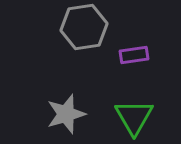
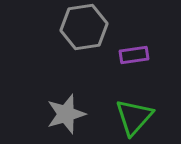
green triangle: rotated 12 degrees clockwise
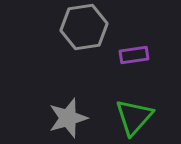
gray star: moved 2 px right, 4 px down
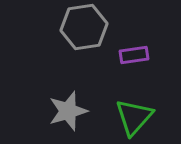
gray star: moved 7 px up
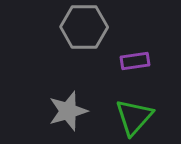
gray hexagon: rotated 9 degrees clockwise
purple rectangle: moved 1 px right, 6 px down
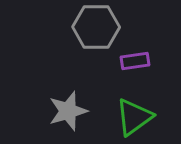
gray hexagon: moved 12 px right
green triangle: rotated 12 degrees clockwise
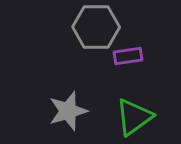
purple rectangle: moved 7 px left, 5 px up
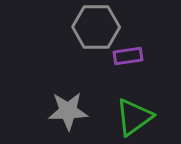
gray star: rotated 15 degrees clockwise
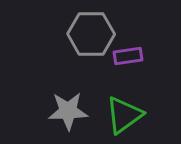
gray hexagon: moved 5 px left, 7 px down
green triangle: moved 10 px left, 2 px up
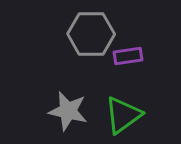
gray star: rotated 15 degrees clockwise
green triangle: moved 1 px left
